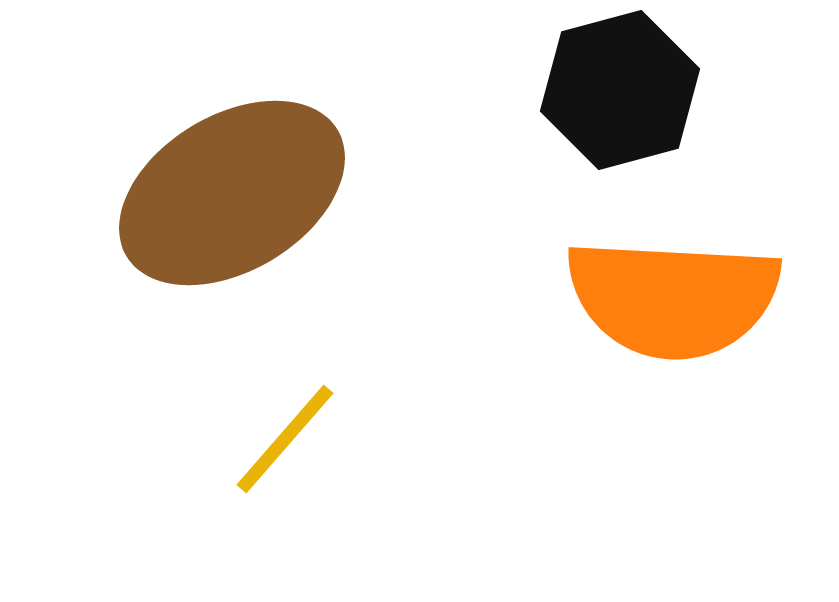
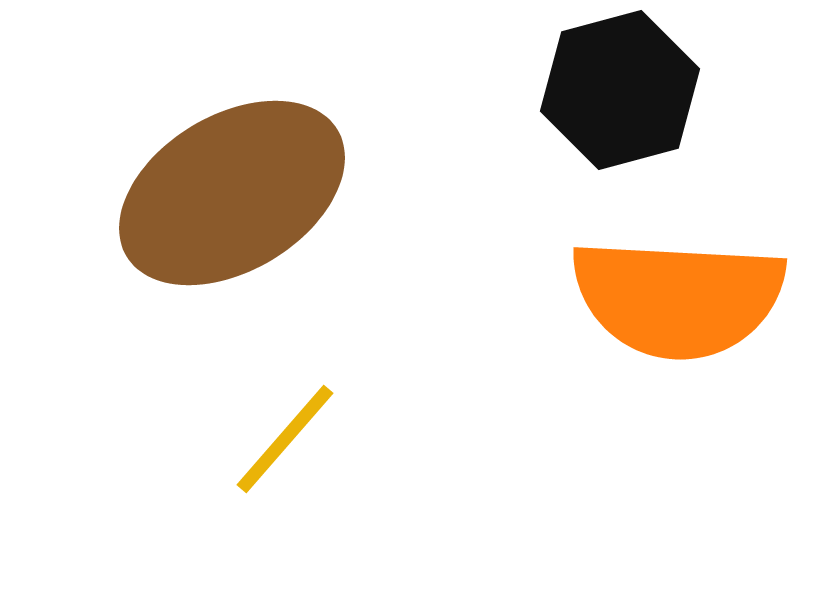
orange semicircle: moved 5 px right
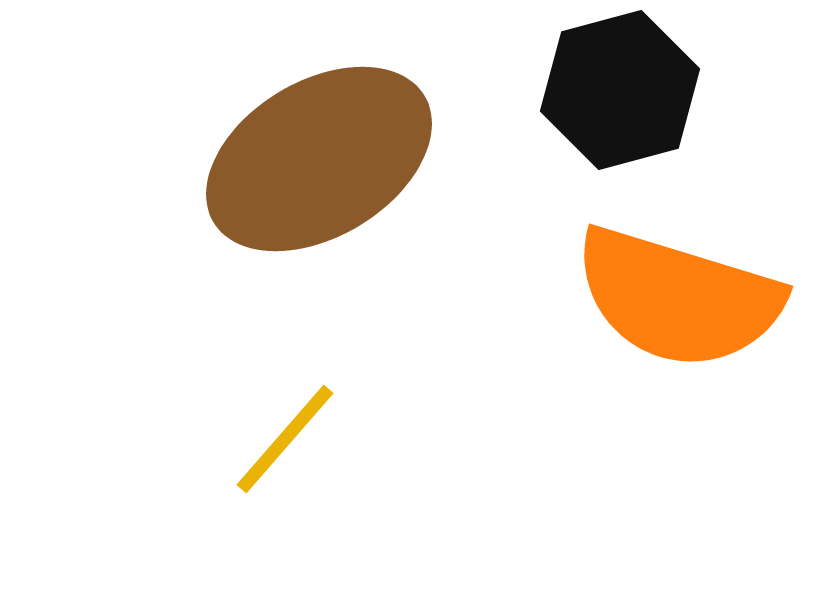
brown ellipse: moved 87 px right, 34 px up
orange semicircle: rotated 14 degrees clockwise
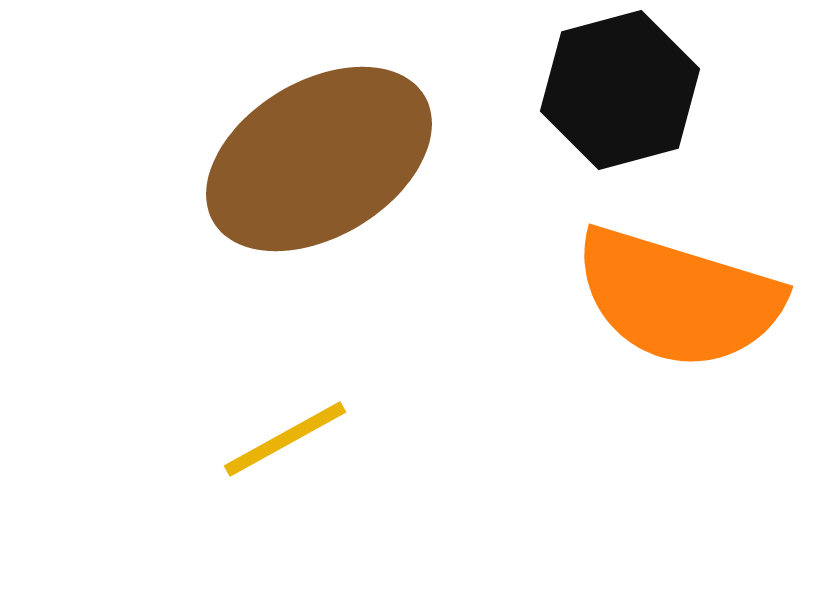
yellow line: rotated 20 degrees clockwise
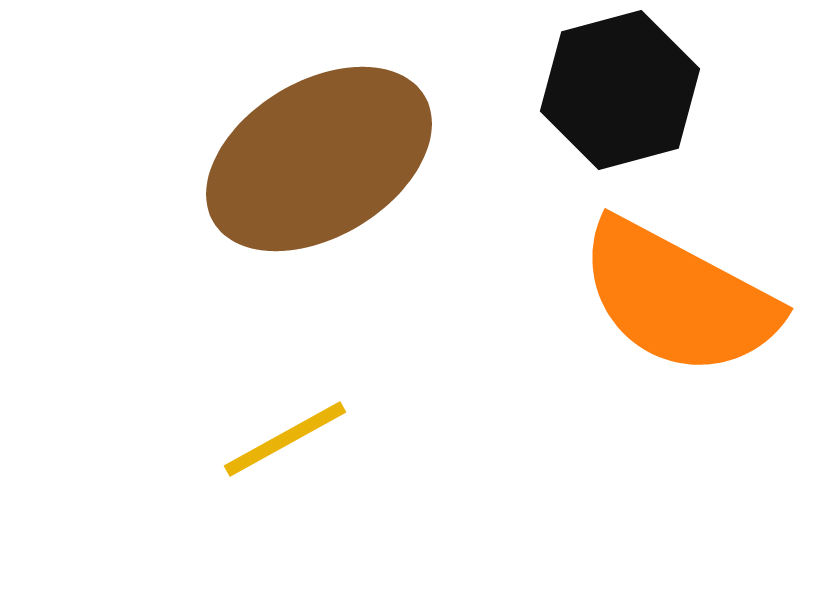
orange semicircle: rotated 11 degrees clockwise
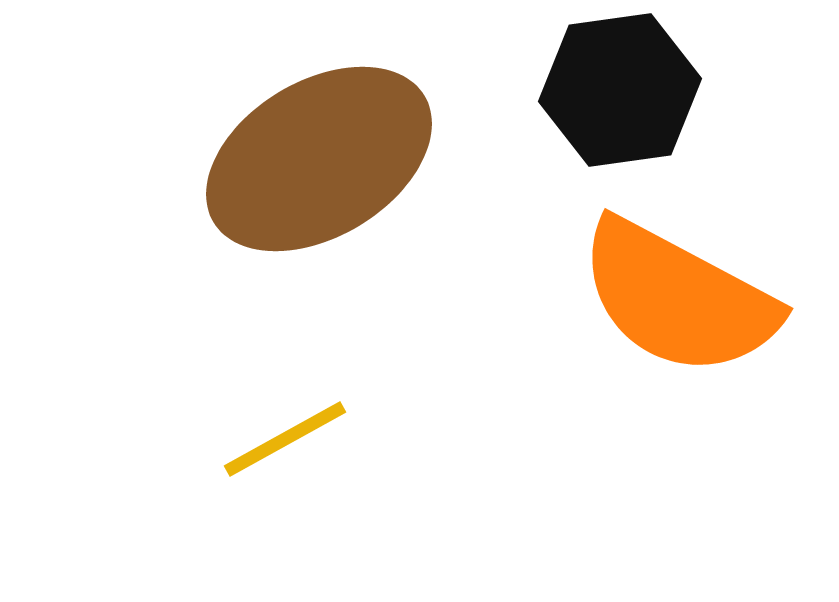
black hexagon: rotated 7 degrees clockwise
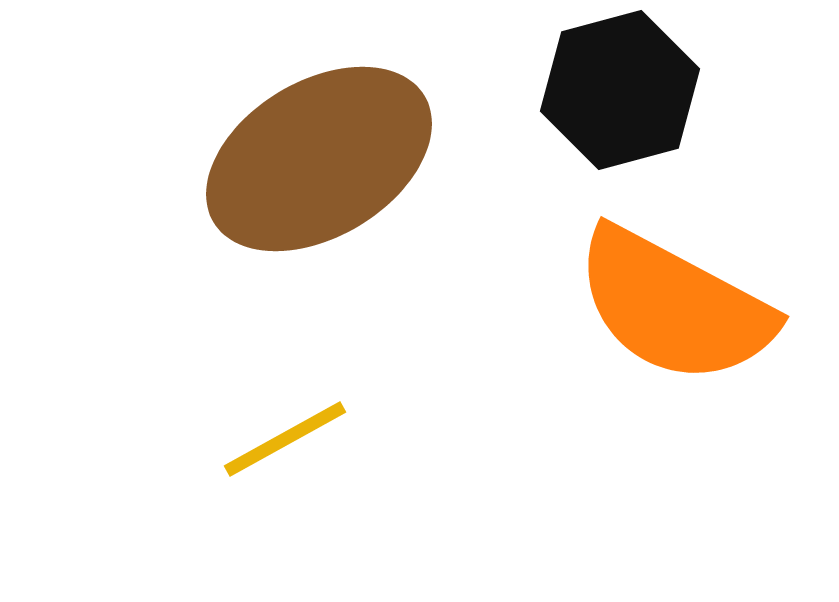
black hexagon: rotated 7 degrees counterclockwise
orange semicircle: moved 4 px left, 8 px down
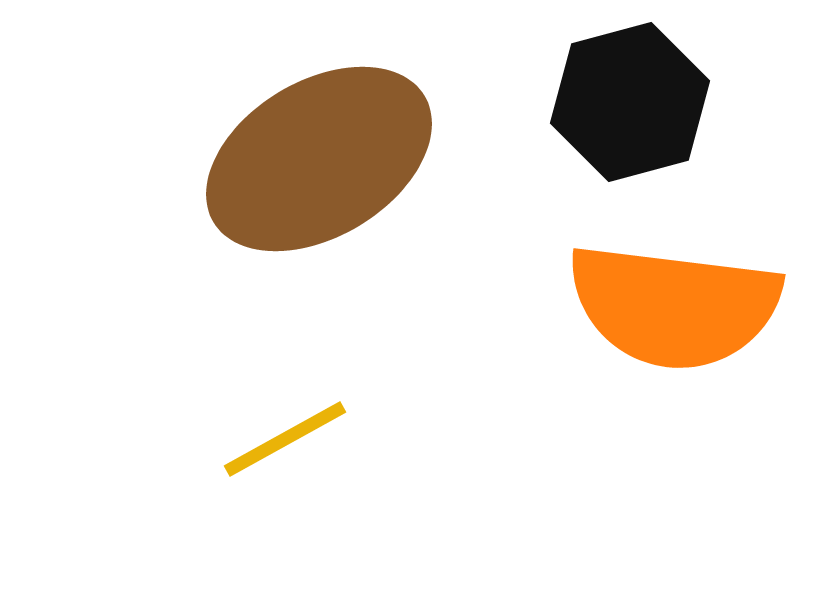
black hexagon: moved 10 px right, 12 px down
orange semicircle: rotated 21 degrees counterclockwise
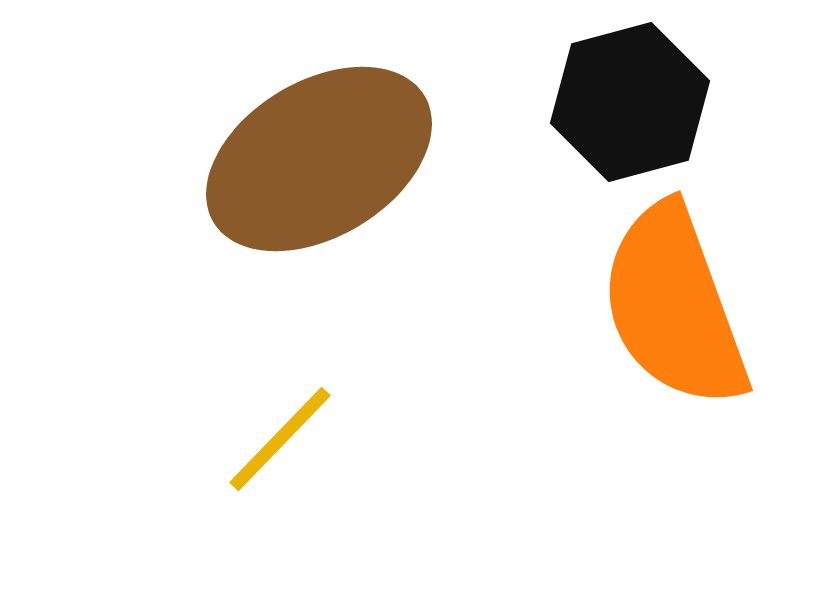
orange semicircle: rotated 63 degrees clockwise
yellow line: moved 5 px left; rotated 17 degrees counterclockwise
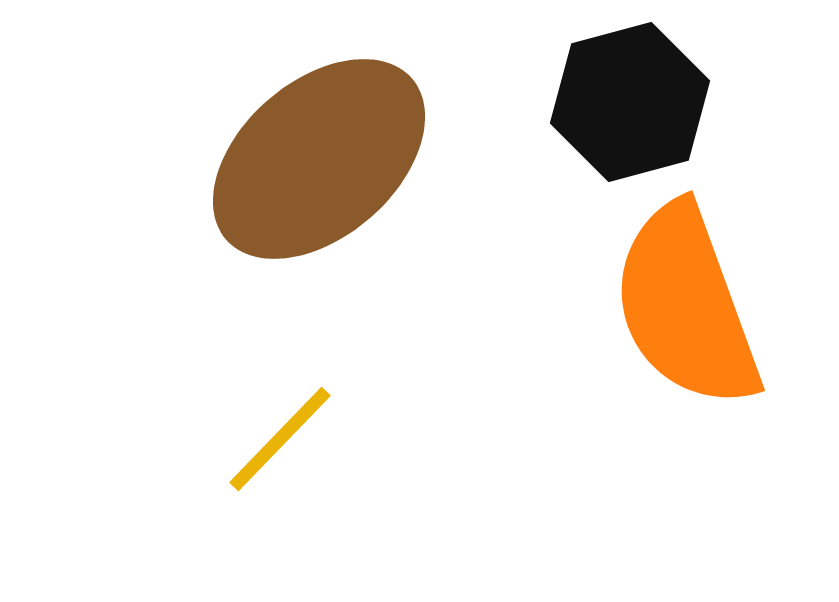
brown ellipse: rotated 10 degrees counterclockwise
orange semicircle: moved 12 px right
